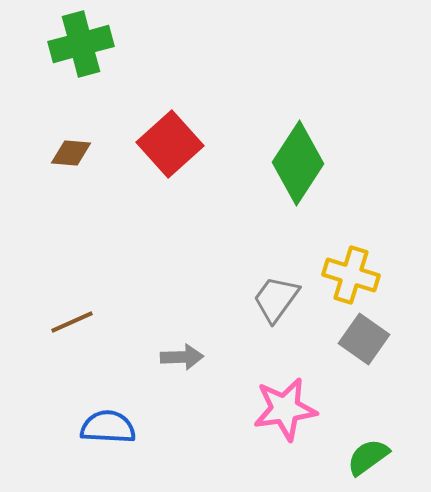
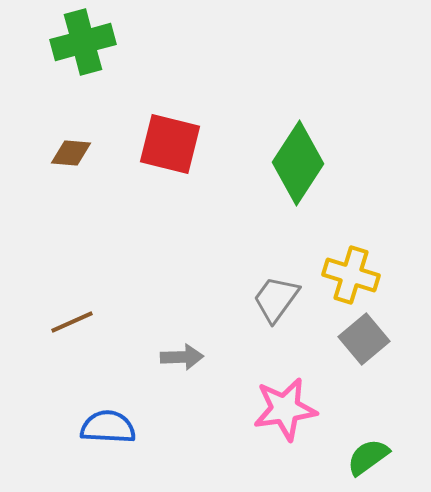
green cross: moved 2 px right, 2 px up
red square: rotated 34 degrees counterclockwise
gray square: rotated 15 degrees clockwise
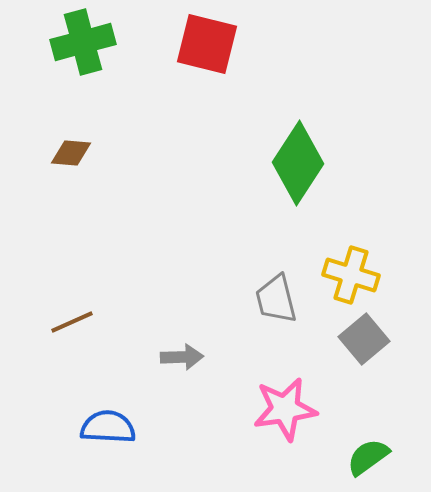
red square: moved 37 px right, 100 px up
gray trapezoid: rotated 50 degrees counterclockwise
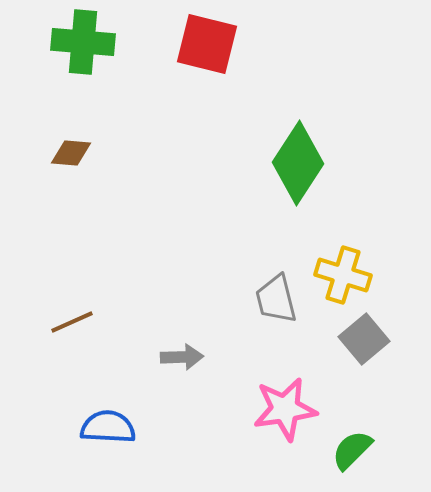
green cross: rotated 20 degrees clockwise
yellow cross: moved 8 px left
green semicircle: moved 16 px left, 7 px up; rotated 9 degrees counterclockwise
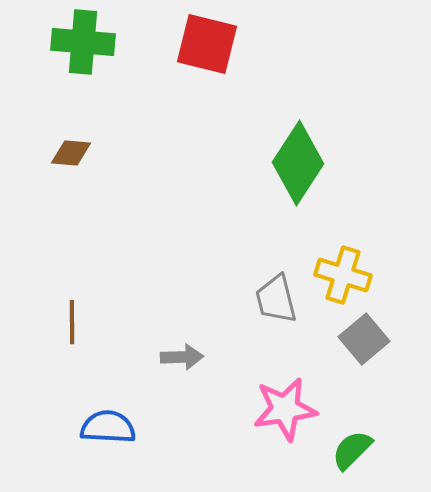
brown line: rotated 66 degrees counterclockwise
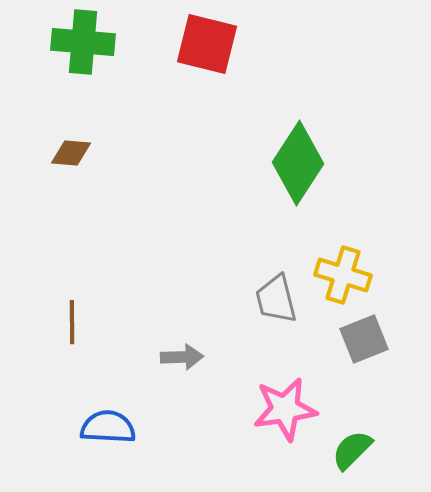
gray square: rotated 18 degrees clockwise
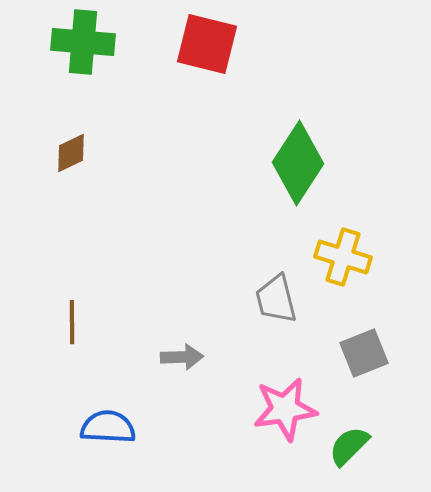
brown diamond: rotated 30 degrees counterclockwise
yellow cross: moved 18 px up
gray square: moved 14 px down
green semicircle: moved 3 px left, 4 px up
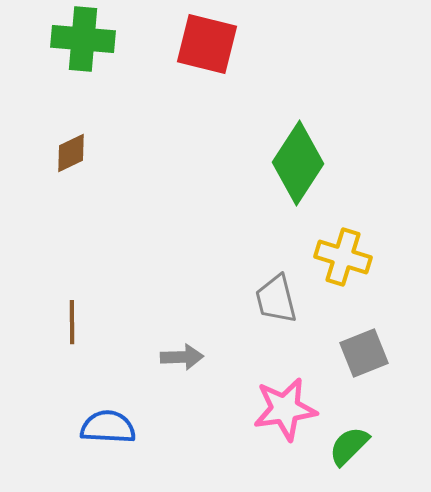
green cross: moved 3 px up
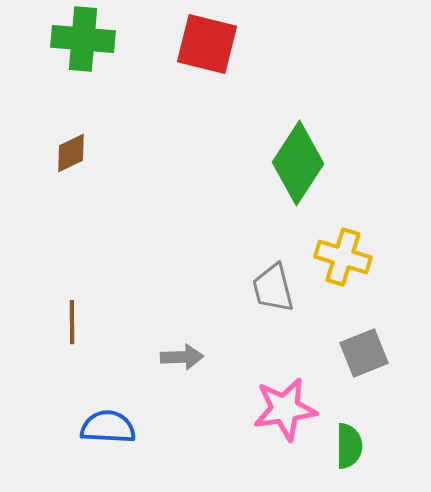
gray trapezoid: moved 3 px left, 11 px up
green semicircle: rotated 135 degrees clockwise
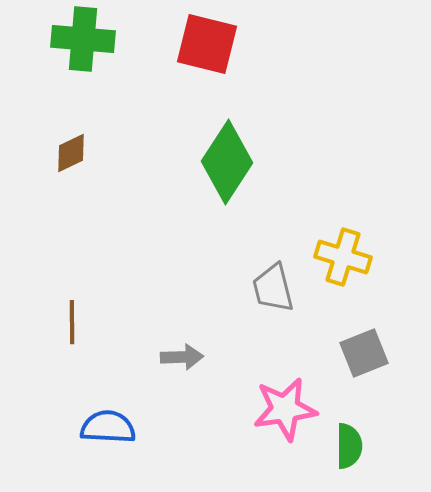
green diamond: moved 71 px left, 1 px up
